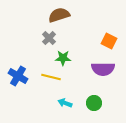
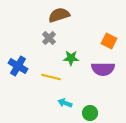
green star: moved 8 px right
blue cross: moved 10 px up
green circle: moved 4 px left, 10 px down
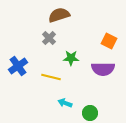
blue cross: rotated 24 degrees clockwise
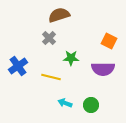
green circle: moved 1 px right, 8 px up
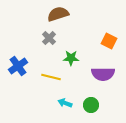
brown semicircle: moved 1 px left, 1 px up
purple semicircle: moved 5 px down
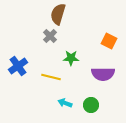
brown semicircle: rotated 55 degrees counterclockwise
gray cross: moved 1 px right, 2 px up
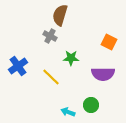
brown semicircle: moved 2 px right, 1 px down
gray cross: rotated 16 degrees counterclockwise
orange square: moved 1 px down
yellow line: rotated 30 degrees clockwise
cyan arrow: moved 3 px right, 9 px down
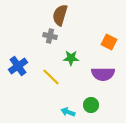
gray cross: rotated 16 degrees counterclockwise
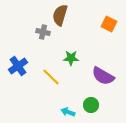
gray cross: moved 7 px left, 4 px up
orange square: moved 18 px up
purple semicircle: moved 2 px down; rotated 30 degrees clockwise
